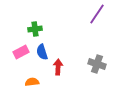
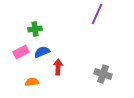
purple line: rotated 10 degrees counterclockwise
blue semicircle: rotated 84 degrees clockwise
gray cross: moved 6 px right, 10 px down
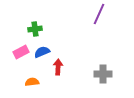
purple line: moved 2 px right
gray cross: rotated 18 degrees counterclockwise
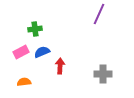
red arrow: moved 2 px right, 1 px up
orange semicircle: moved 8 px left
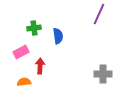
green cross: moved 1 px left, 1 px up
blue semicircle: moved 16 px right, 16 px up; rotated 105 degrees clockwise
red arrow: moved 20 px left
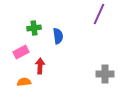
gray cross: moved 2 px right
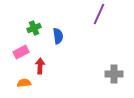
green cross: rotated 16 degrees counterclockwise
gray cross: moved 9 px right
orange semicircle: moved 1 px down
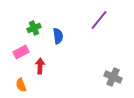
purple line: moved 6 px down; rotated 15 degrees clockwise
gray cross: moved 1 px left, 3 px down; rotated 24 degrees clockwise
orange semicircle: moved 3 px left, 2 px down; rotated 104 degrees counterclockwise
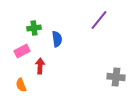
green cross: rotated 16 degrees clockwise
blue semicircle: moved 1 px left, 3 px down
pink rectangle: moved 1 px right, 1 px up
gray cross: moved 3 px right; rotated 18 degrees counterclockwise
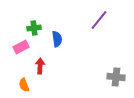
pink rectangle: moved 1 px left, 4 px up
orange semicircle: moved 3 px right
